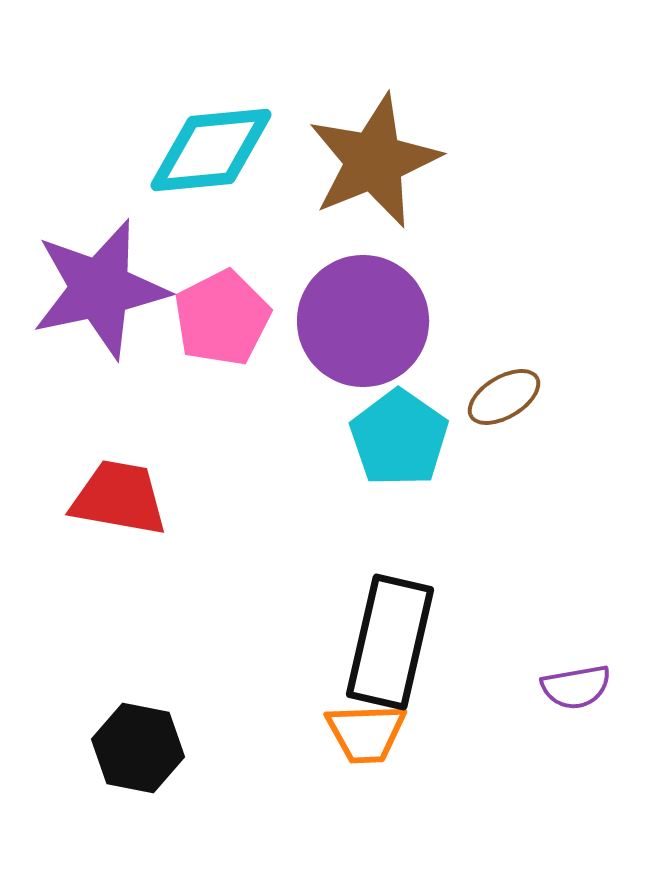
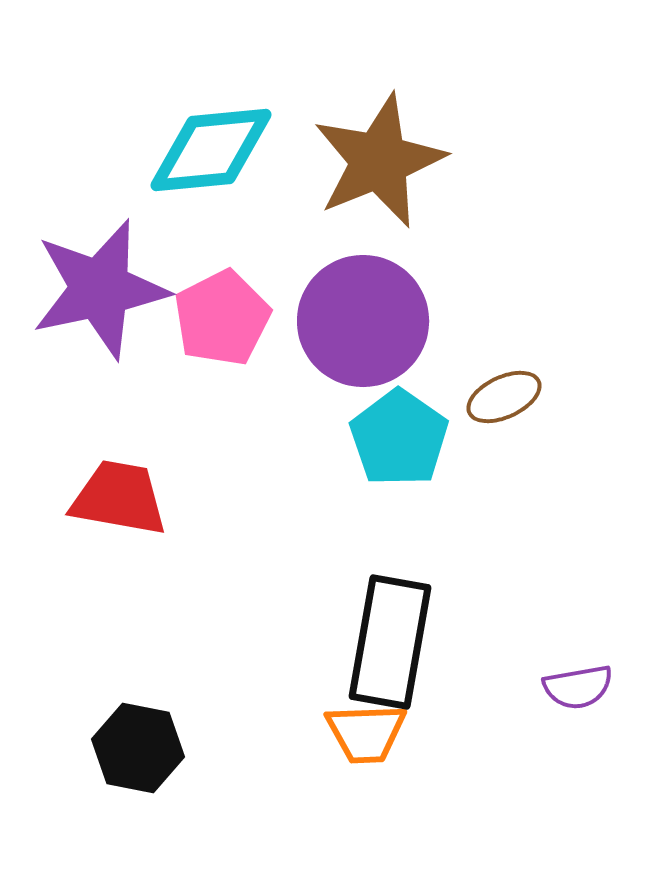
brown star: moved 5 px right
brown ellipse: rotated 6 degrees clockwise
black rectangle: rotated 3 degrees counterclockwise
purple semicircle: moved 2 px right
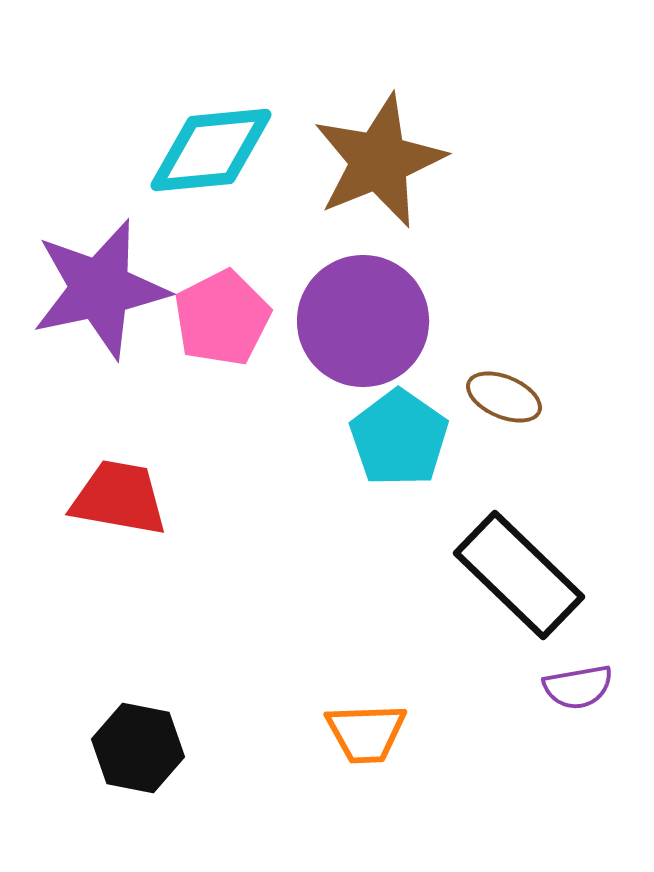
brown ellipse: rotated 48 degrees clockwise
black rectangle: moved 129 px right, 67 px up; rotated 56 degrees counterclockwise
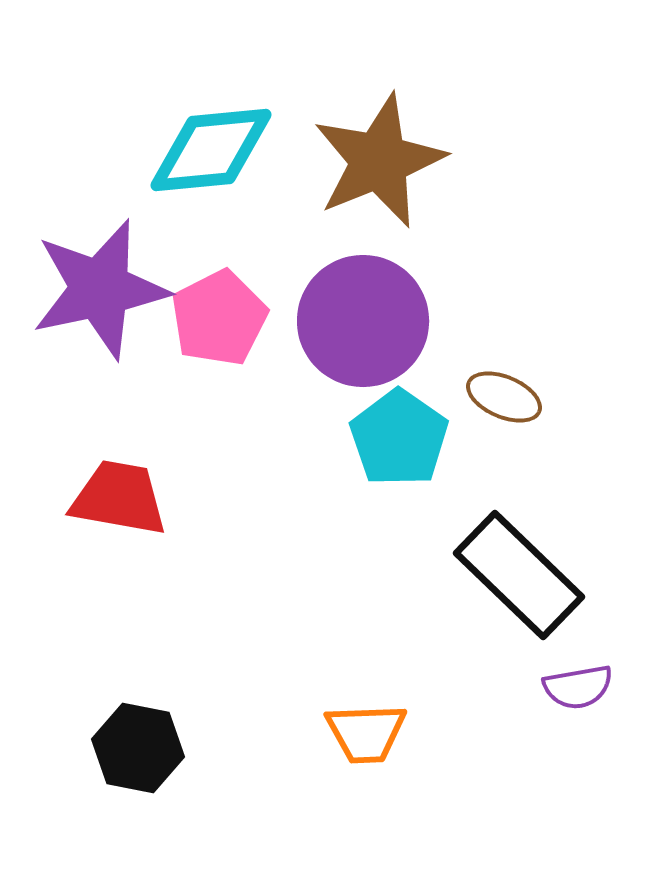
pink pentagon: moved 3 px left
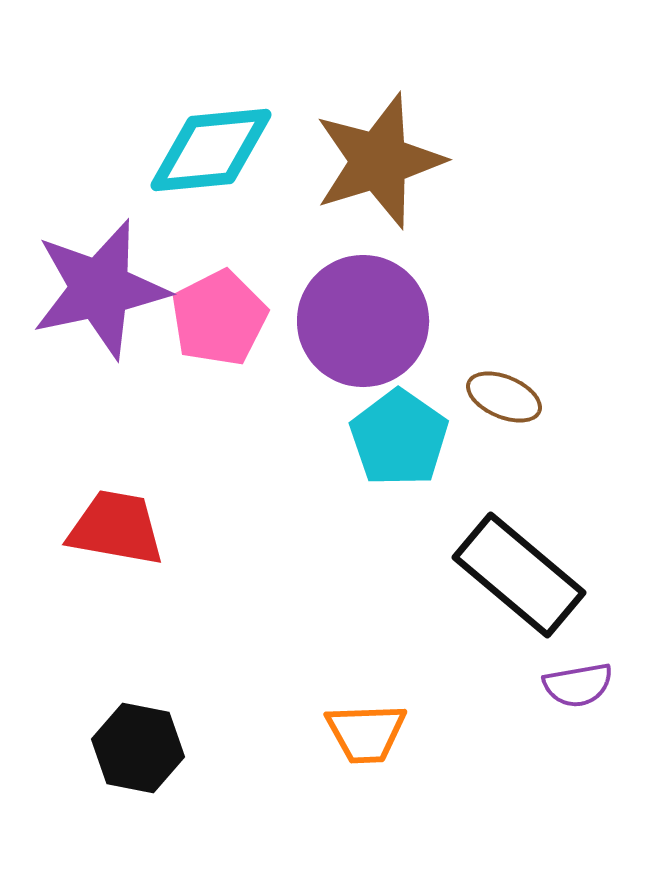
brown star: rotated 5 degrees clockwise
red trapezoid: moved 3 px left, 30 px down
black rectangle: rotated 4 degrees counterclockwise
purple semicircle: moved 2 px up
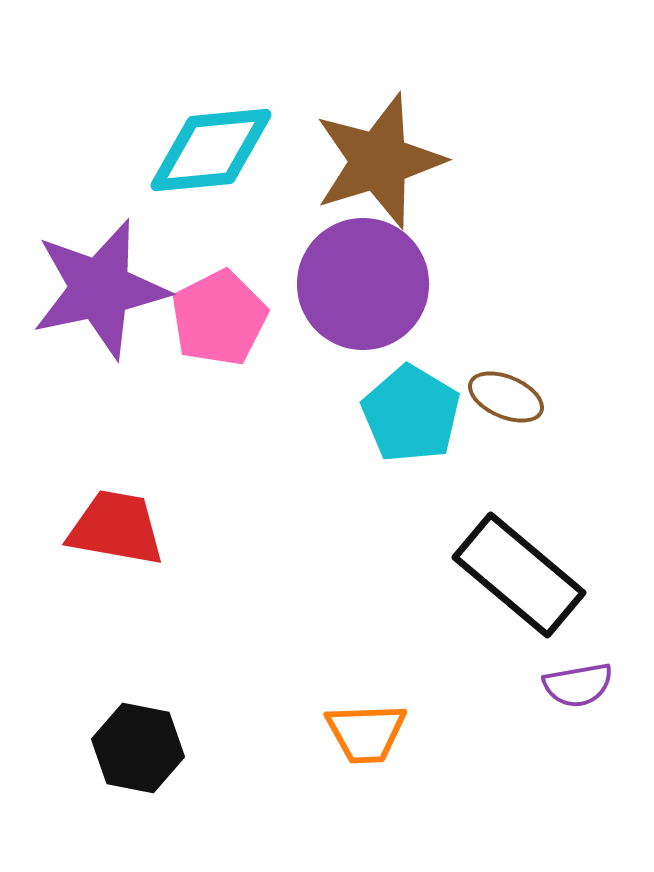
purple circle: moved 37 px up
brown ellipse: moved 2 px right
cyan pentagon: moved 12 px right, 24 px up; rotated 4 degrees counterclockwise
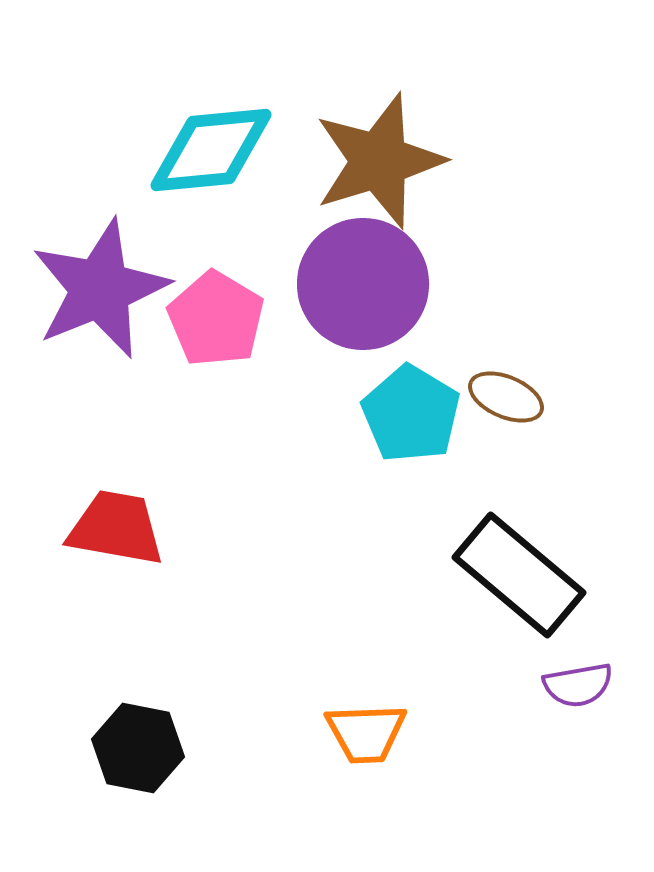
purple star: rotated 10 degrees counterclockwise
pink pentagon: moved 3 px left, 1 px down; rotated 14 degrees counterclockwise
